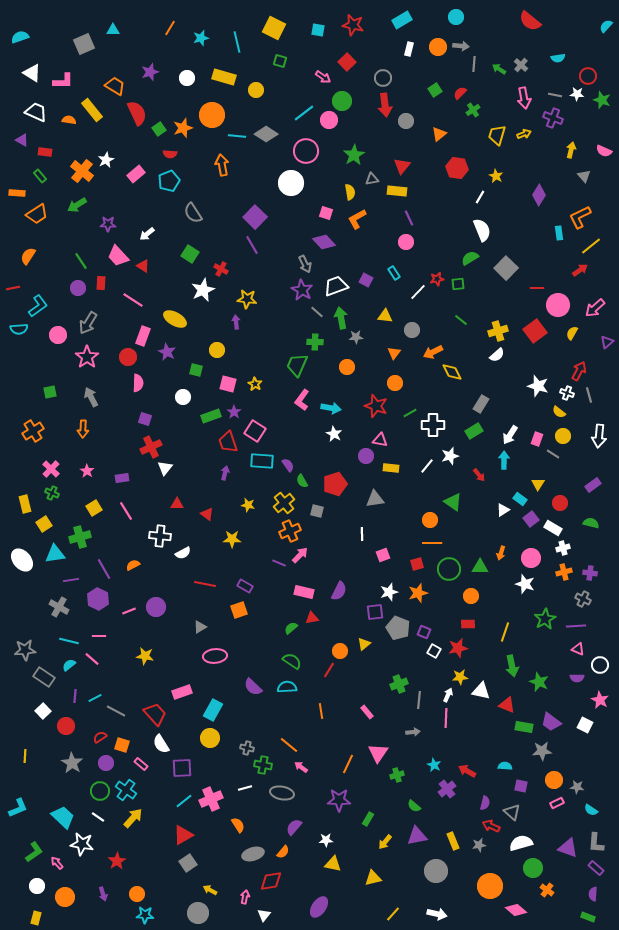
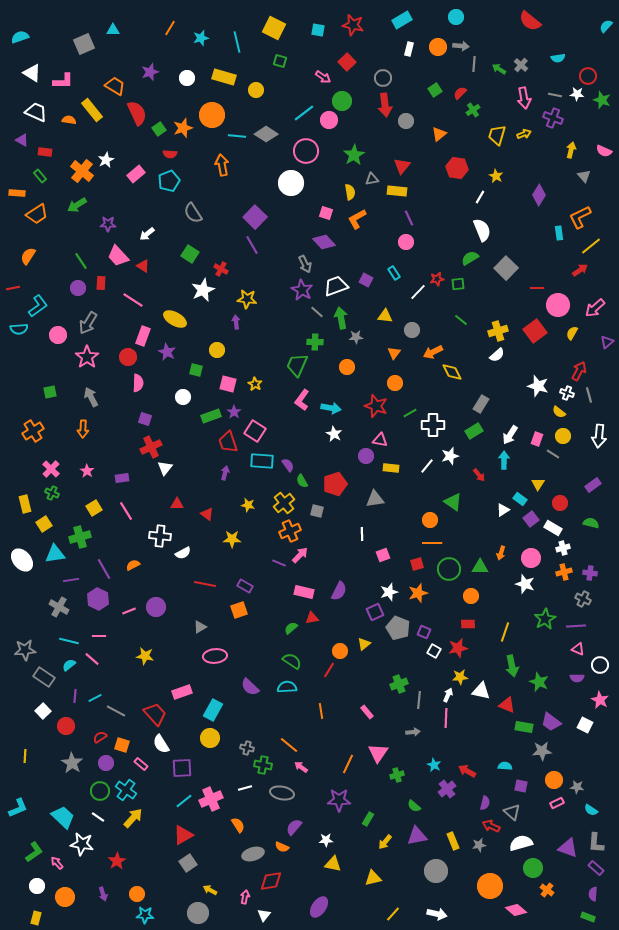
purple square at (375, 612): rotated 18 degrees counterclockwise
purple semicircle at (253, 687): moved 3 px left
orange semicircle at (283, 852): moved 1 px left, 5 px up; rotated 72 degrees clockwise
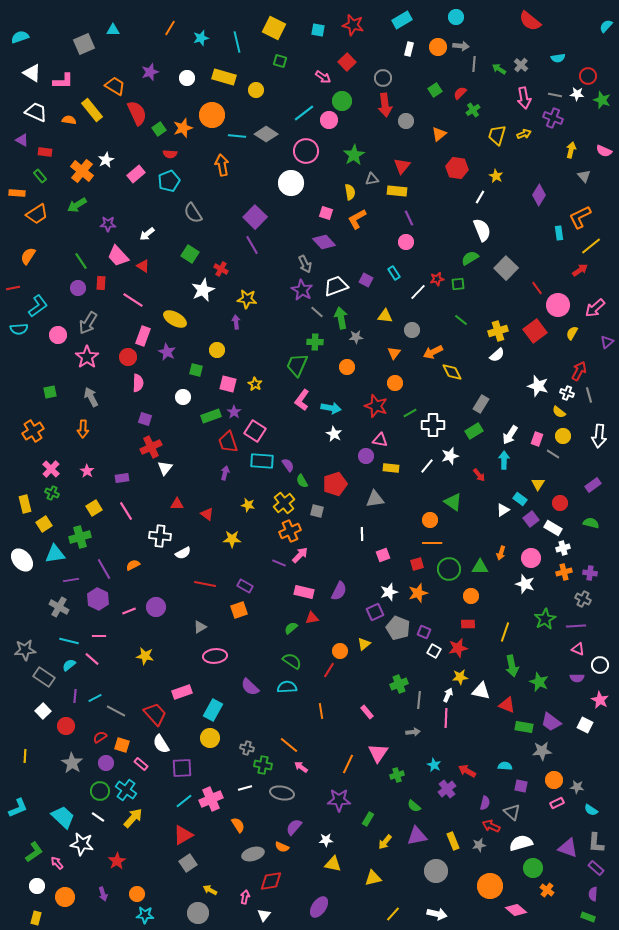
red line at (537, 288): rotated 56 degrees clockwise
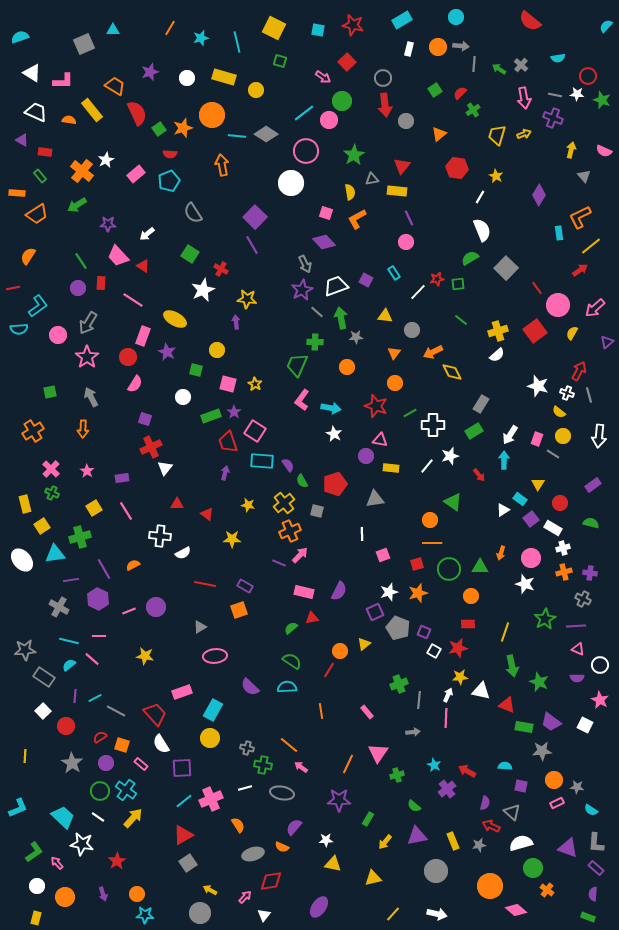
purple star at (302, 290): rotated 15 degrees clockwise
pink semicircle at (138, 383): moved 3 px left, 1 px down; rotated 30 degrees clockwise
yellow square at (44, 524): moved 2 px left, 2 px down
pink arrow at (245, 897): rotated 32 degrees clockwise
gray circle at (198, 913): moved 2 px right
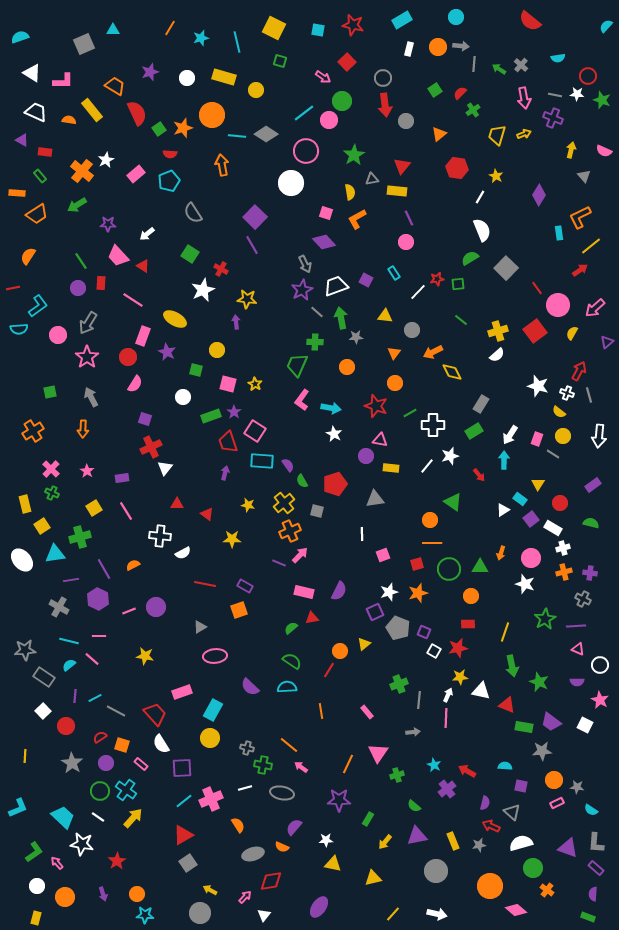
purple semicircle at (577, 678): moved 4 px down
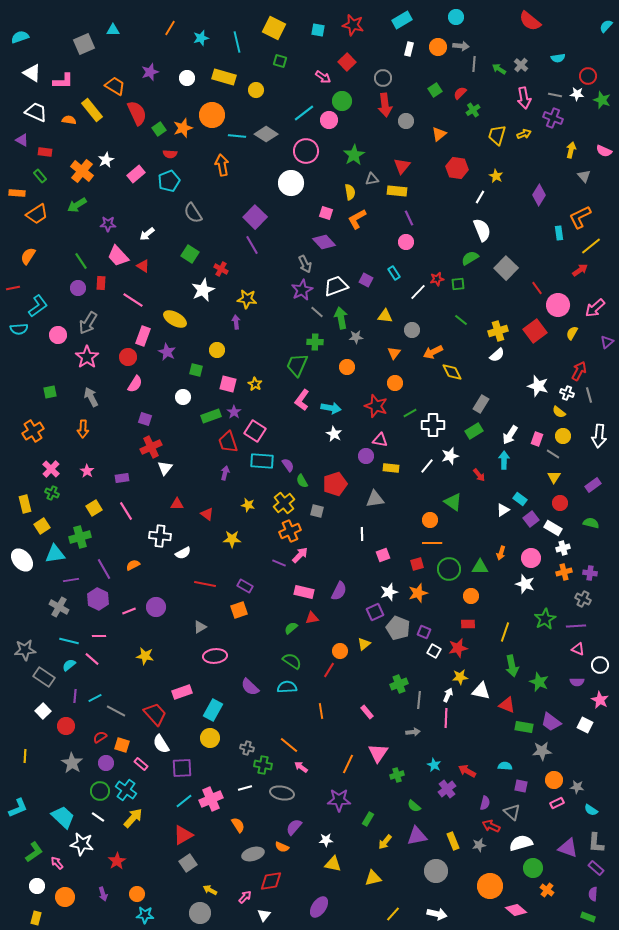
yellow triangle at (538, 484): moved 16 px right, 7 px up
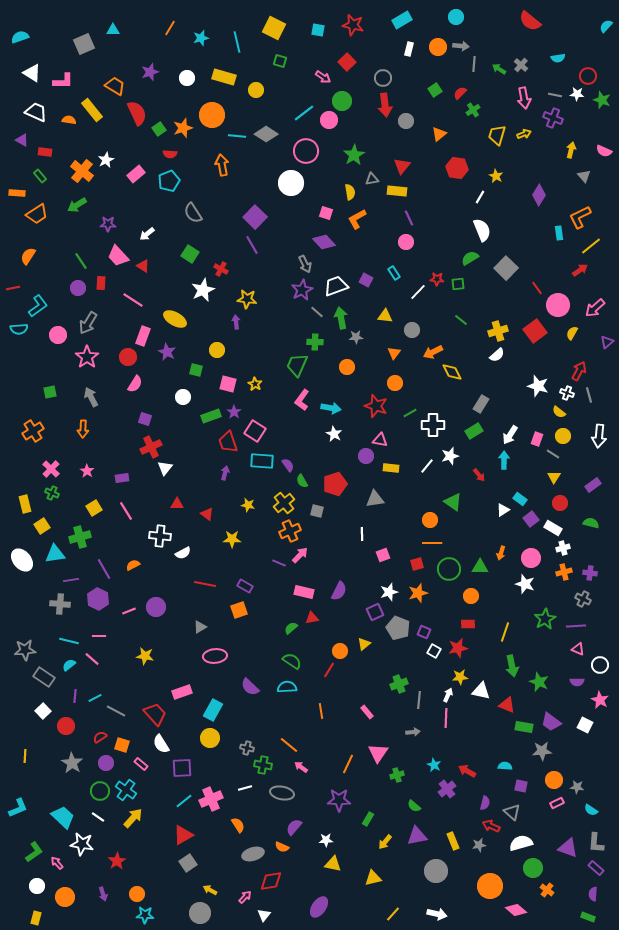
red star at (437, 279): rotated 16 degrees clockwise
gray cross at (59, 607): moved 1 px right, 3 px up; rotated 24 degrees counterclockwise
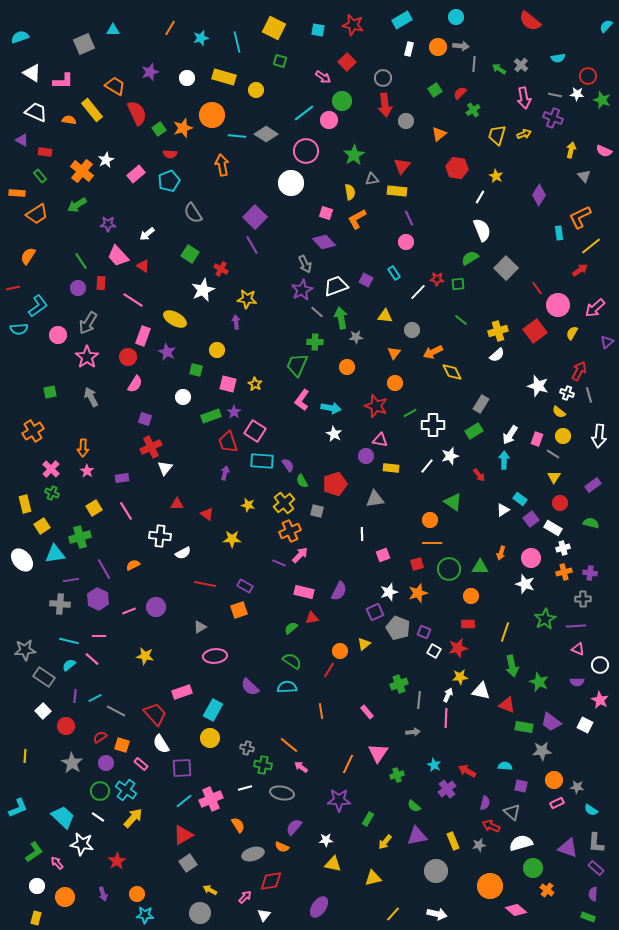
orange arrow at (83, 429): moved 19 px down
gray cross at (583, 599): rotated 28 degrees counterclockwise
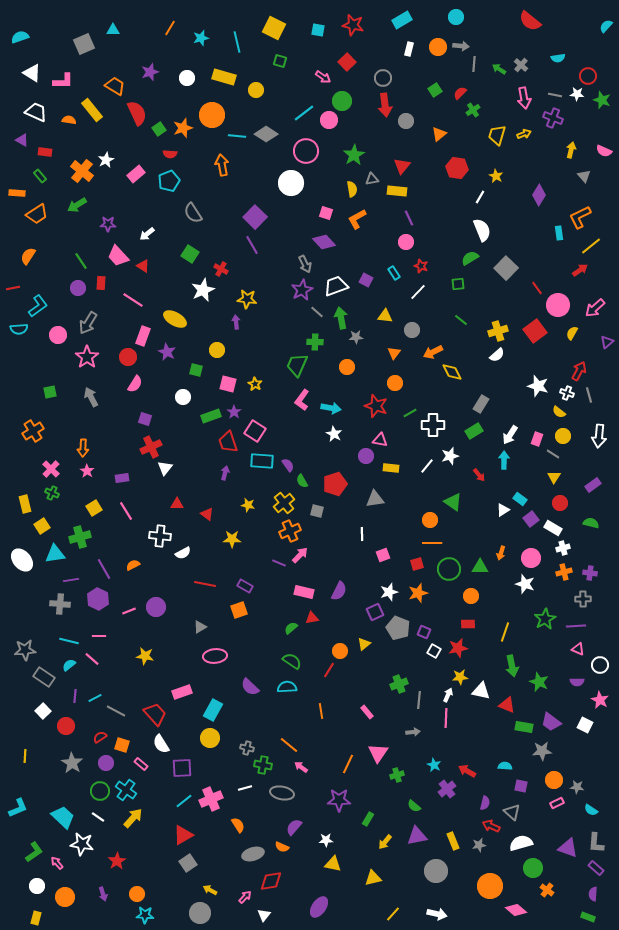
yellow semicircle at (350, 192): moved 2 px right, 3 px up
red star at (437, 279): moved 16 px left, 13 px up; rotated 16 degrees clockwise
